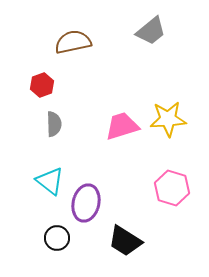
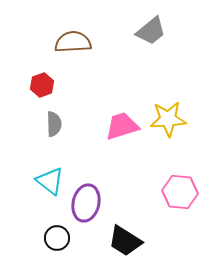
brown semicircle: rotated 9 degrees clockwise
pink hexagon: moved 8 px right, 4 px down; rotated 12 degrees counterclockwise
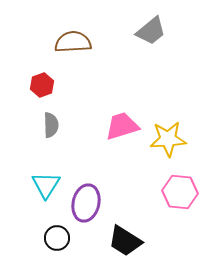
yellow star: moved 20 px down
gray semicircle: moved 3 px left, 1 px down
cyan triangle: moved 4 px left, 4 px down; rotated 24 degrees clockwise
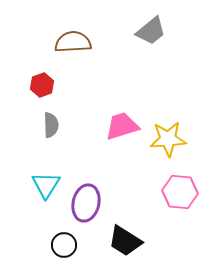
black circle: moved 7 px right, 7 px down
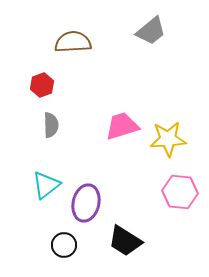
cyan triangle: rotated 20 degrees clockwise
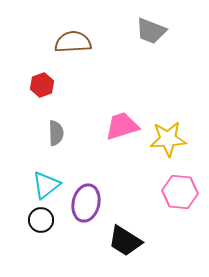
gray trapezoid: rotated 60 degrees clockwise
gray semicircle: moved 5 px right, 8 px down
black circle: moved 23 px left, 25 px up
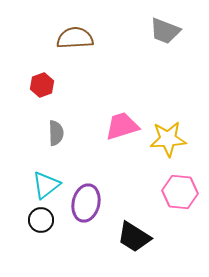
gray trapezoid: moved 14 px right
brown semicircle: moved 2 px right, 4 px up
black trapezoid: moved 9 px right, 4 px up
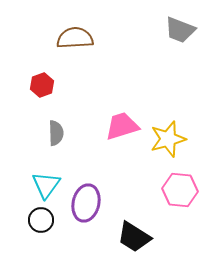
gray trapezoid: moved 15 px right, 1 px up
yellow star: rotated 12 degrees counterclockwise
cyan triangle: rotated 16 degrees counterclockwise
pink hexagon: moved 2 px up
